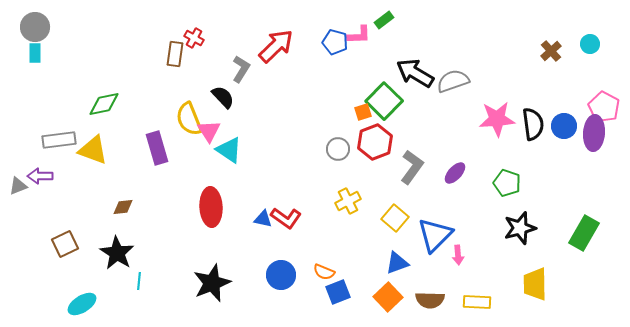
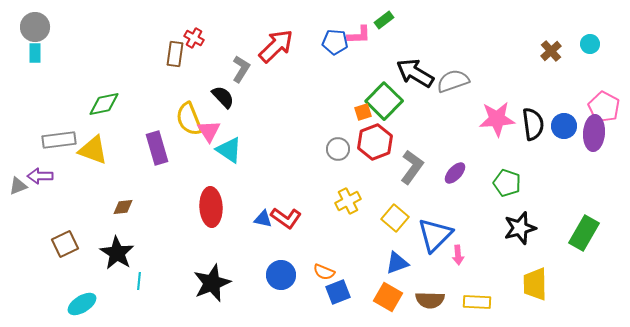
blue pentagon at (335, 42): rotated 10 degrees counterclockwise
orange square at (388, 297): rotated 16 degrees counterclockwise
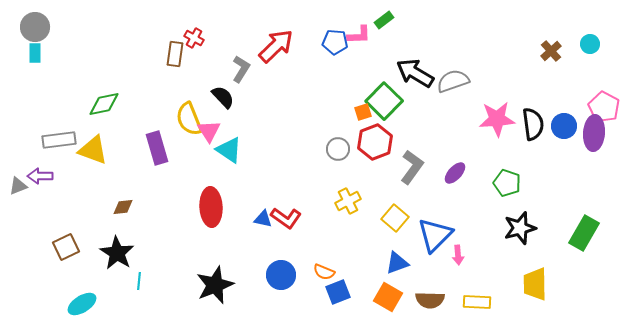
brown square at (65, 244): moved 1 px right, 3 px down
black star at (212, 283): moved 3 px right, 2 px down
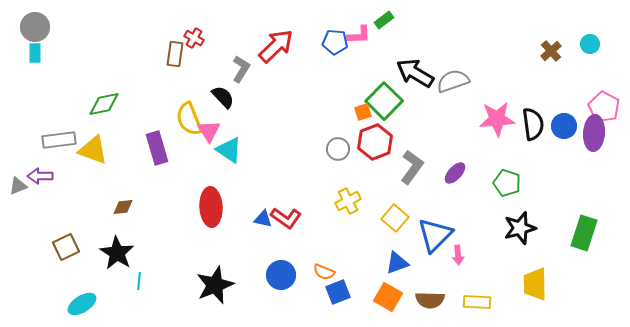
green rectangle at (584, 233): rotated 12 degrees counterclockwise
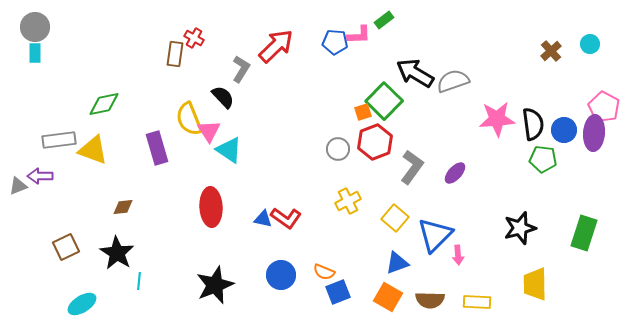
blue circle at (564, 126): moved 4 px down
green pentagon at (507, 183): moved 36 px right, 24 px up; rotated 12 degrees counterclockwise
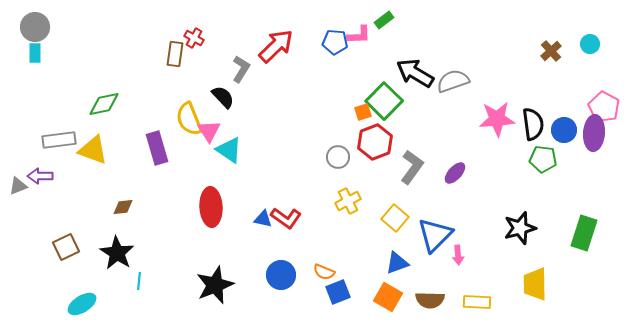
gray circle at (338, 149): moved 8 px down
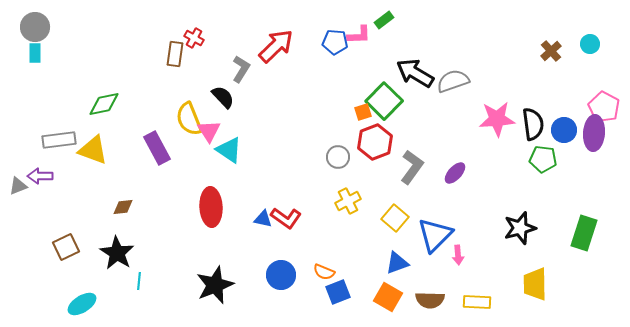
purple rectangle at (157, 148): rotated 12 degrees counterclockwise
